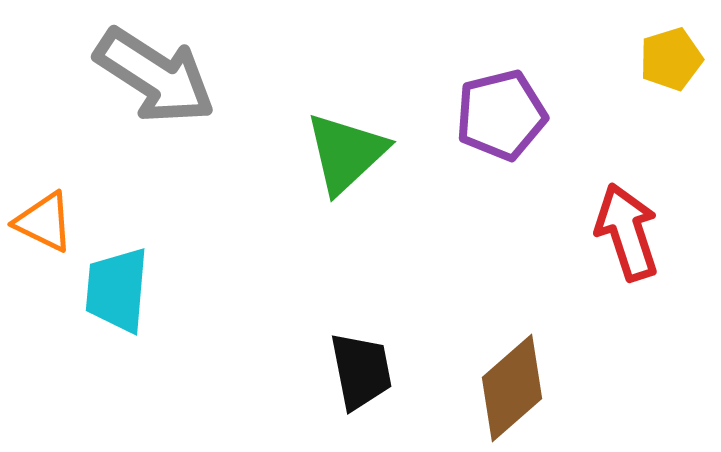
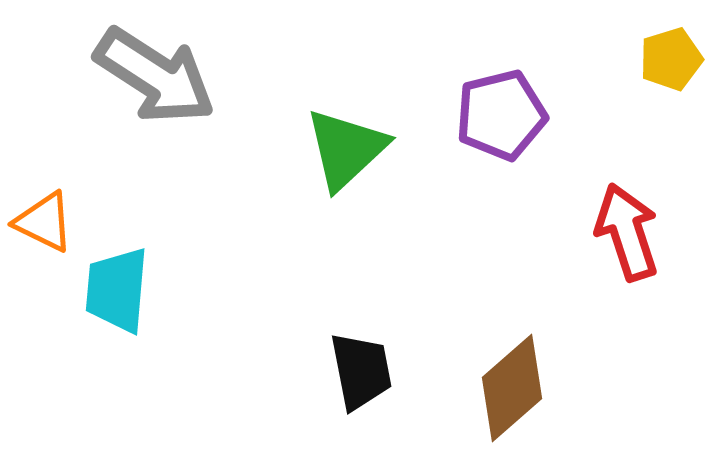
green triangle: moved 4 px up
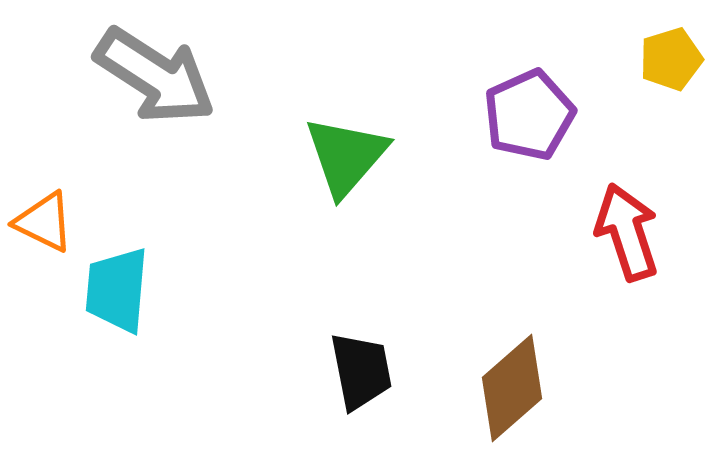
purple pentagon: moved 28 px right; rotated 10 degrees counterclockwise
green triangle: moved 7 px down; rotated 6 degrees counterclockwise
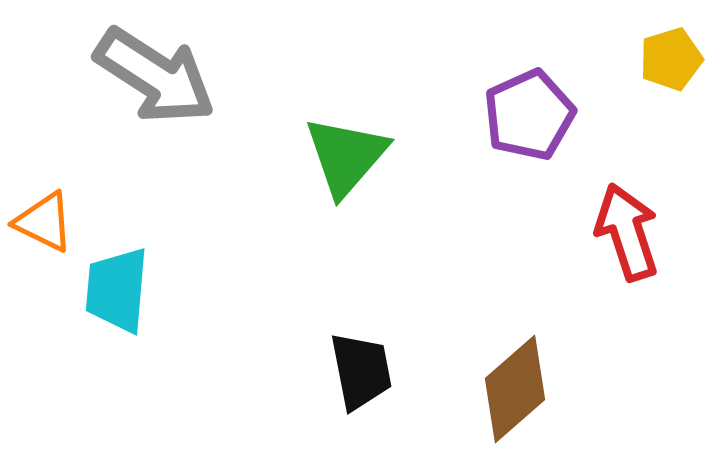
brown diamond: moved 3 px right, 1 px down
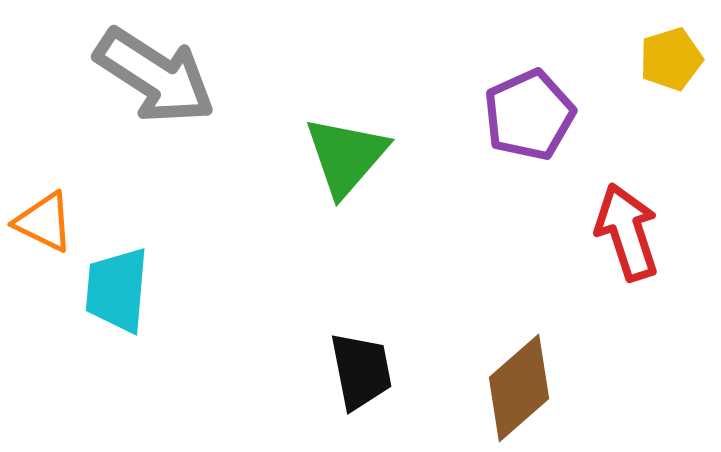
brown diamond: moved 4 px right, 1 px up
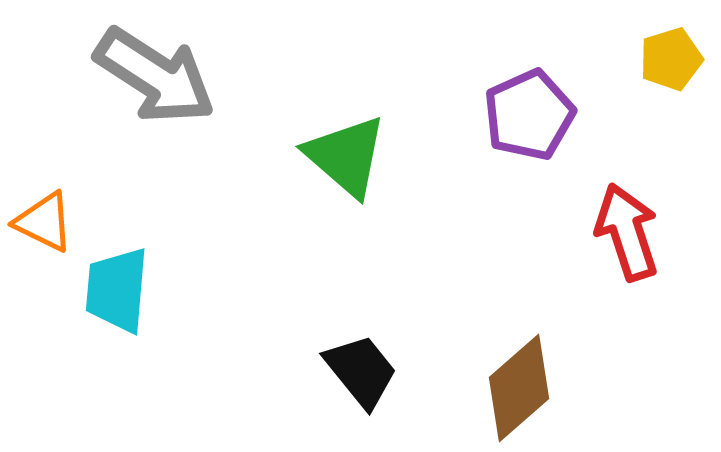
green triangle: rotated 30 degrees counterclockwise
black trapezoid: rotated 28 degrees counterclockwise
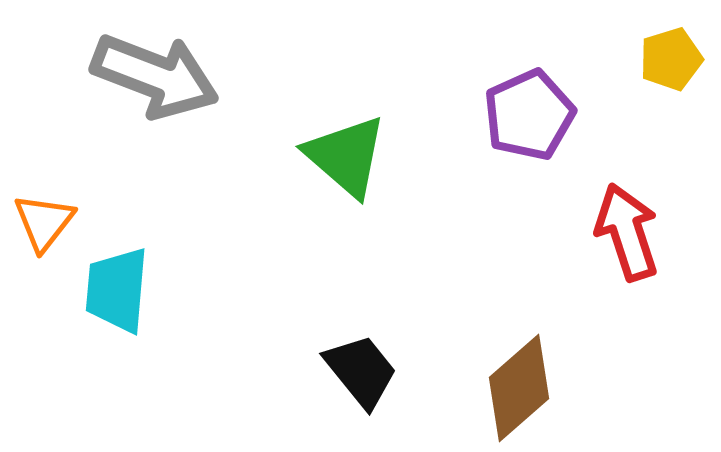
gray arrow: rotated 12 degrees counterclockwise
orange triangle: rotated 42 degrees clockwise
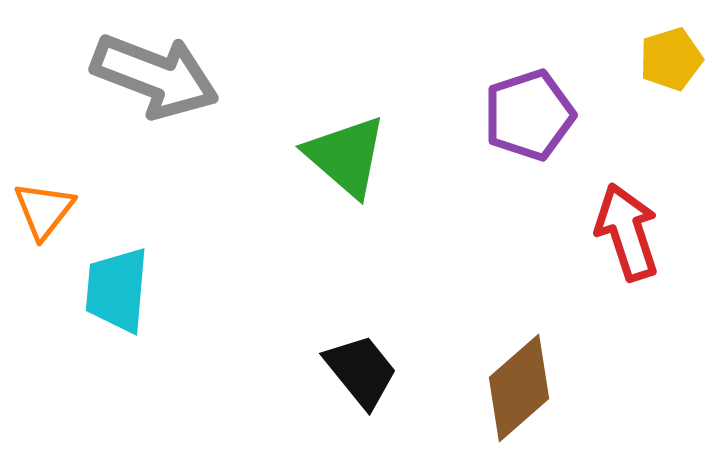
purple pentagon: rotated 6 degrees clockwise
orange triangle: moved 12 px up
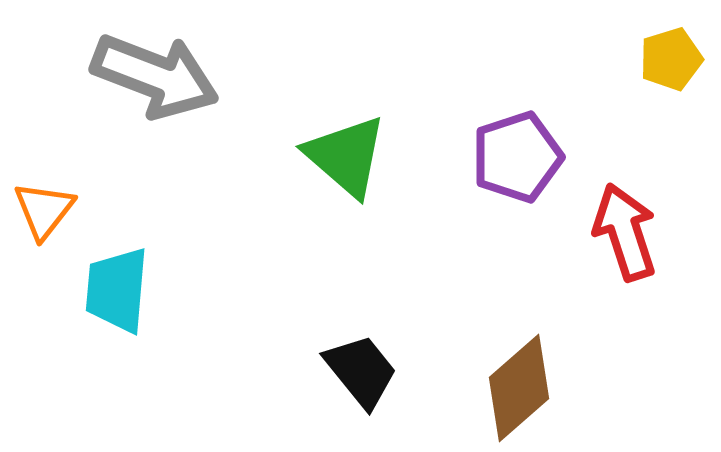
purple pentagon: moved 12 px left, 42 px down
red arrow: moved 2 px left
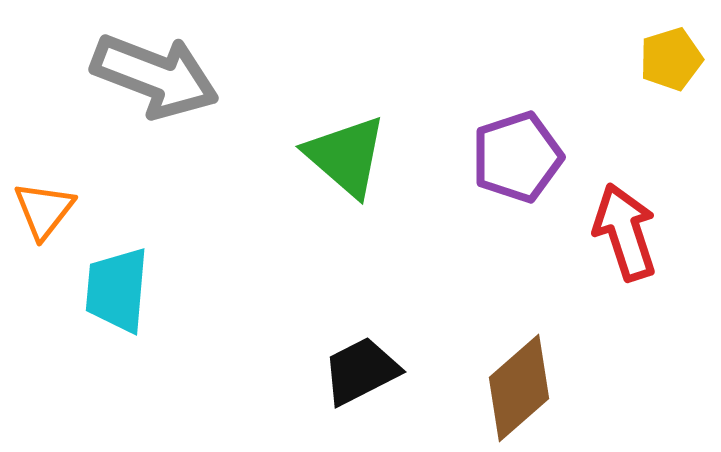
black trapezoid: rotated 78 degrees counterclockwise
